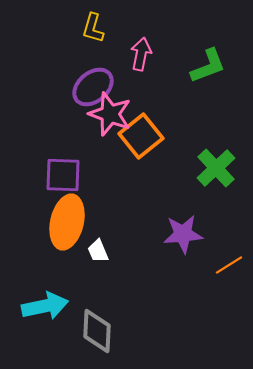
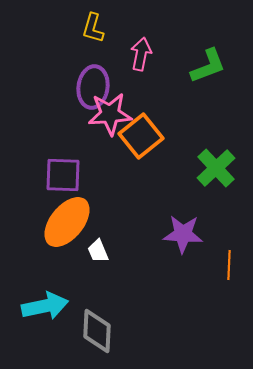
purple ellipse: rotated 42 degrees counterclockwise
pink star: rotated 24 degrees counterclockwise
orange ellipse: rotated 26 degrees clockwise
purple star: rotated 9 degrees clockwise
orange line: rotated 56 degrees counterclockwise
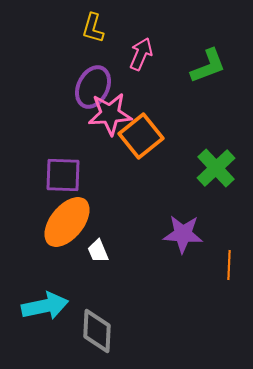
pink arrow: rotated 12 degrees clockwise
purple ellipse: rotated 18 degrees clockwise
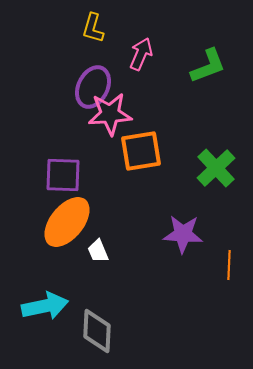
orange square: moved 15 px down; rotated 30 degrees clockwise
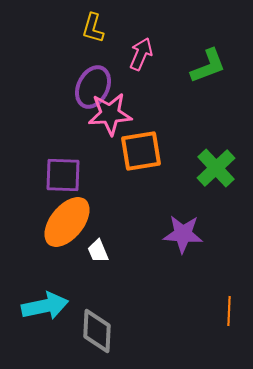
orange line: moved 46 px down
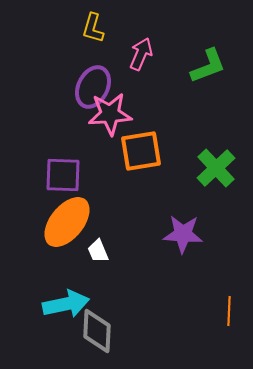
cyan arrow: moved 21 px right, 2 px up
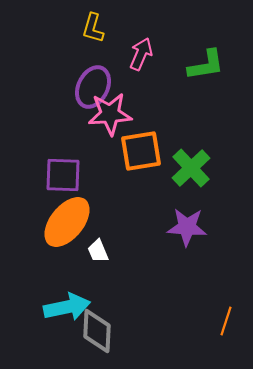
green L-shape: moved 2 px left, 1 px up; rotated 12 degrees clockwise
green cross: moved 25 px left
purple star: moved 4 px right, 7 px up
cyan arrow: moved 1 px right, 3 px down
orange line: moved 3 px left, 10 px down; rotated 16 degrees clockwise
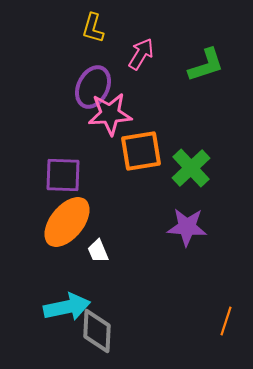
pink arrow: rotated 8 degrees clockwise
green L-shape: rotated 9 degrees counterclockwise
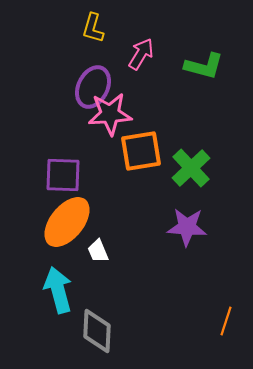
green L-shape: moved 2 px left, 1 px down; rotated 33 degrees clockwise
cyan arrow: moved 9 px left, 17 px up; rotated 93 degrees counterclockwise
